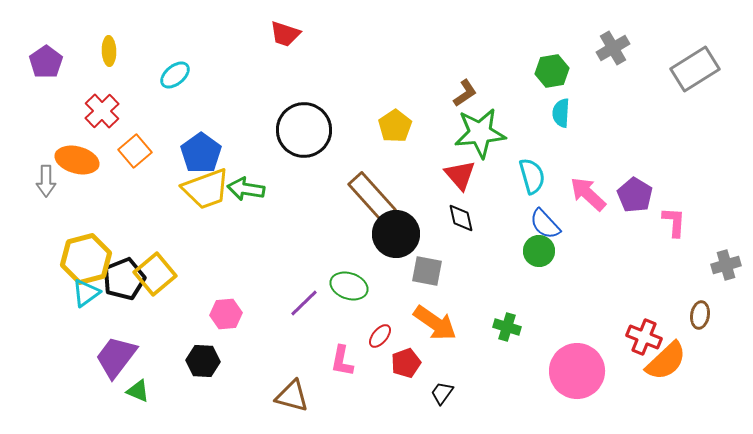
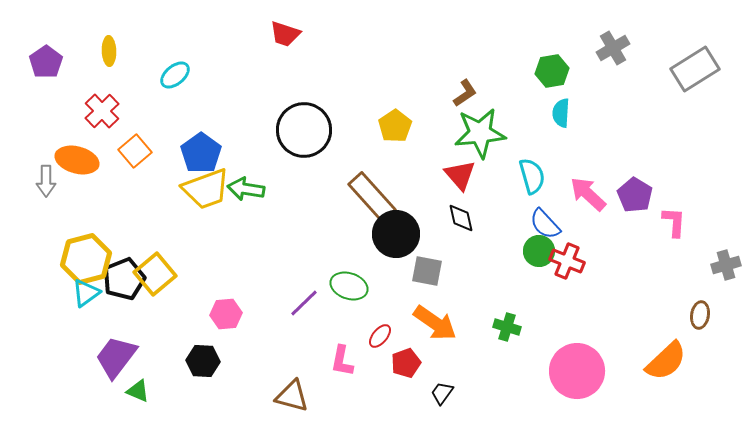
red cross at (644, 337): moved 77 px left, 76 px up
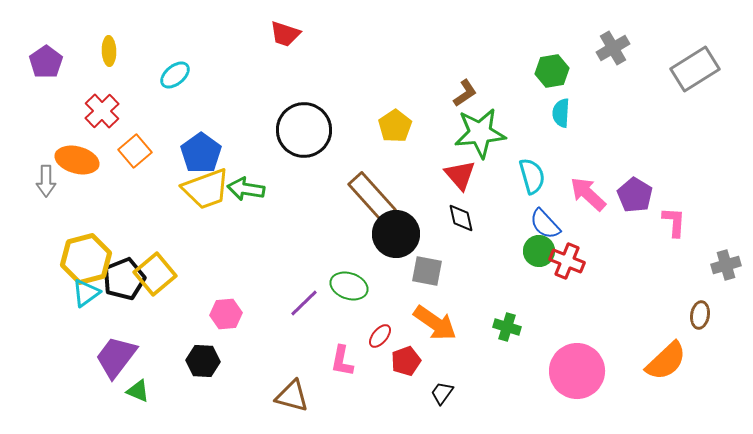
red pentagon at (406, 363): moved 2 px up
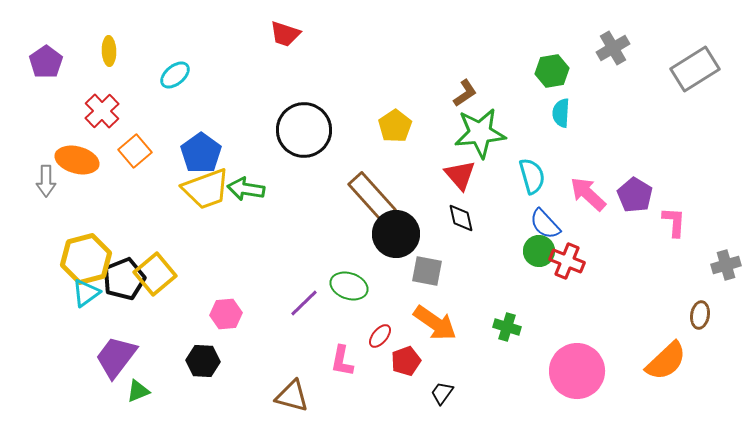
green triangle at (138, 391): rotated 45 degrees counterclockwise
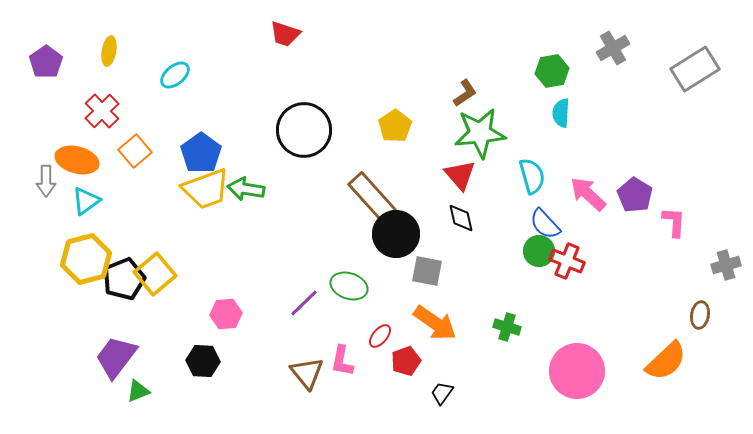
yellow ellipse at (109, 51): rotated 12 degrees clockwise
cyan triangle at (86, 293): moved 92 px up
brown triangle at (292, 396): moved 15 px right, 23 px up; rotated 36 degrees clockwise
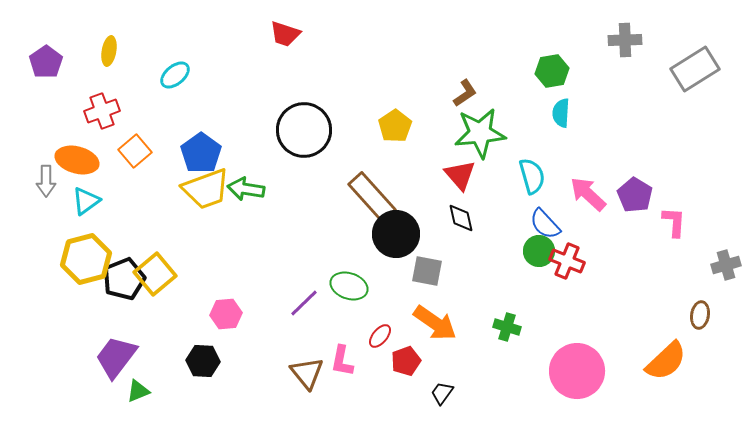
gray cross at (613, 48): moved 12 px right, 8 px up; rotated 28 degrees clockwise
red cross at (102, 111): rotated 24 degrees clockwise
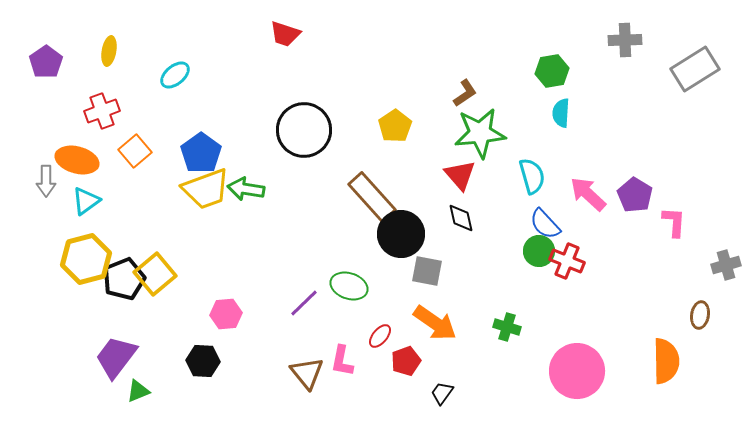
black circle at (396, 234): moved 5 px right
orange semicircle at (666, 361): rotated 48 degrees counterclockwise
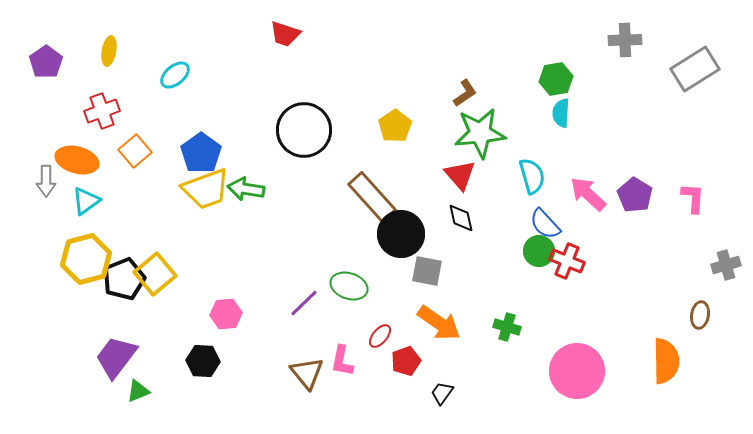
green hexagon at (552, 71): moved 4 px right, 8 px down
pink L-shape at (674, 222): moved 19 px right, 24 px up
orange arrow at (435, 323): moved 4 px right
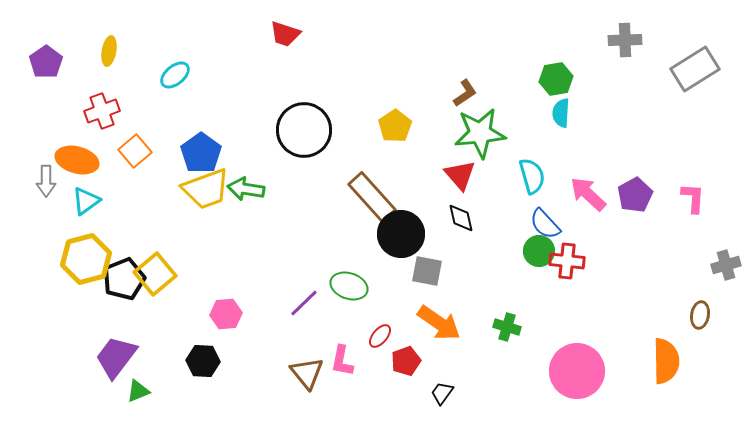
purple pentagon at (635, 195): rotated 12 degrees clockwise
red cross at (567, 261): rotated 16 degrees counterclockwise
